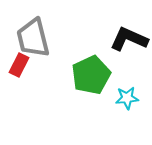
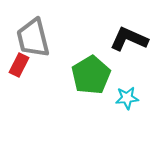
green pentagon: rotated 6 degrees counterclockwise
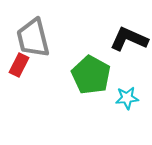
green pentagon: rotated 12 degrees counterclockwise
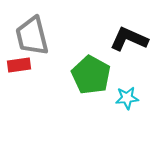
gray trapezoid: moved 1 px left, 2 px up
red rectangle: rotated 55 degrees clockwise
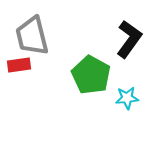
black L-shape: rotated 102 degrees clockwise
